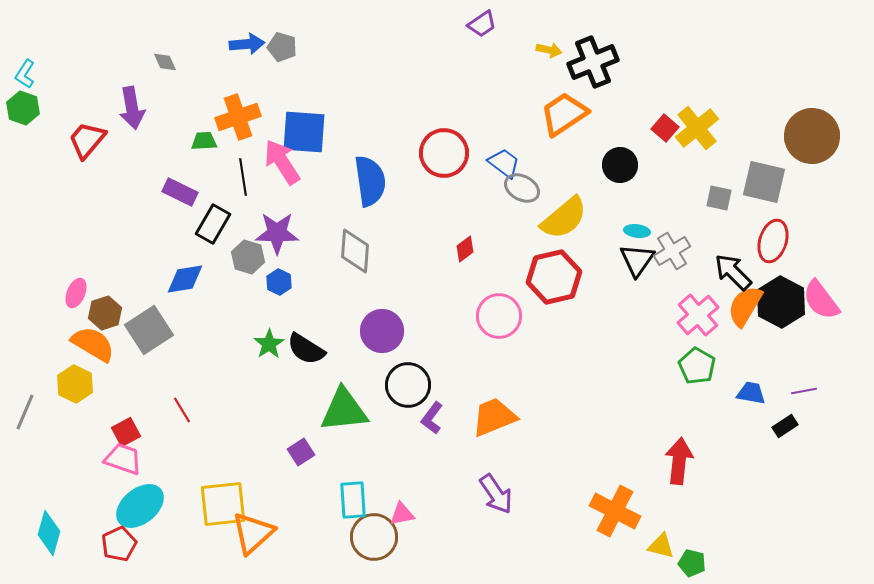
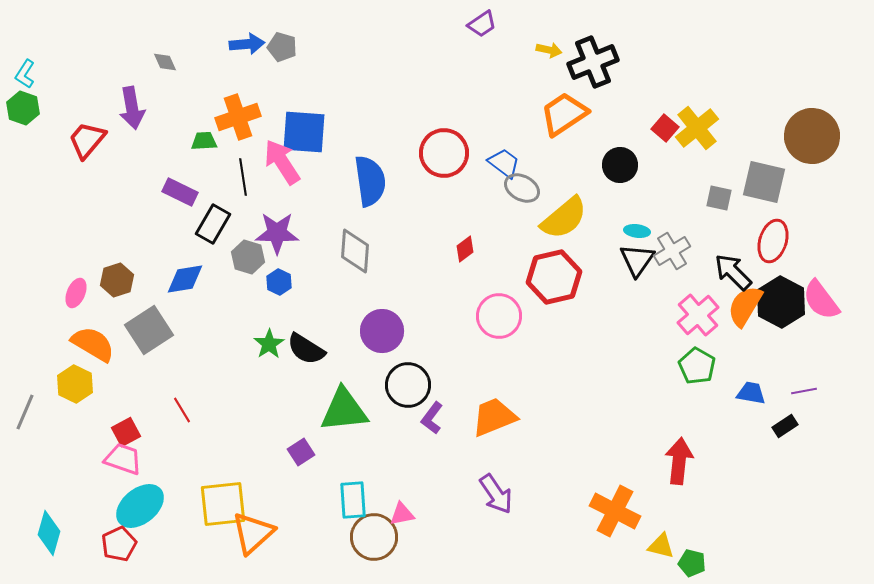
brown hexagon at (105, 313): moved 12 px right, 33 px up
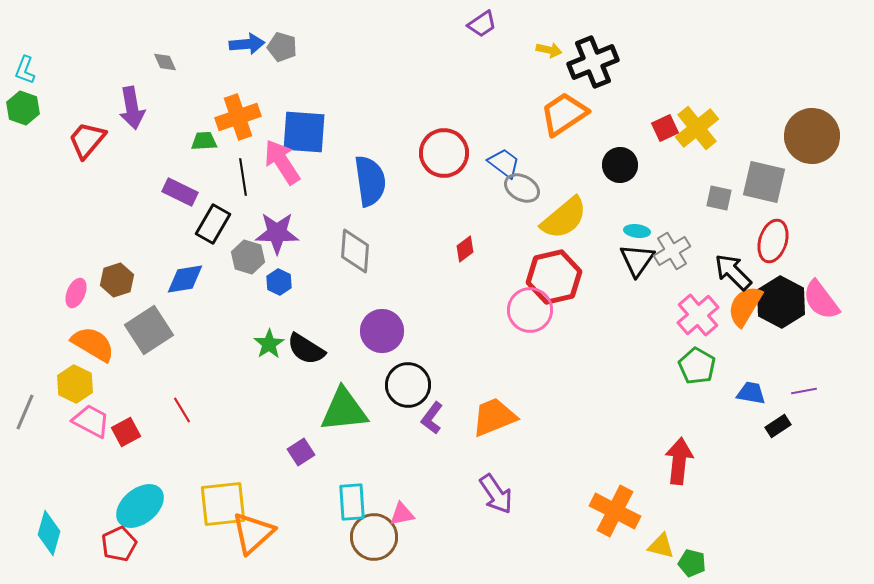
cyan L-shape at (25, 74): moved 4 px up; rotated 12 degrees counterclockwise
red square at (665, 128): rotated 24 degrees clockwise
pink circle at (499, 316): moved 31 px right, 6 px up
black rectangle at (785, 426): moved 7 px left
pink trapezoid at (123, 459): moved 32 px left, 38 px up; rotated 9 degrees clockwise
cyan rectangle at (353, 500): moved 1 px left, 2 px down
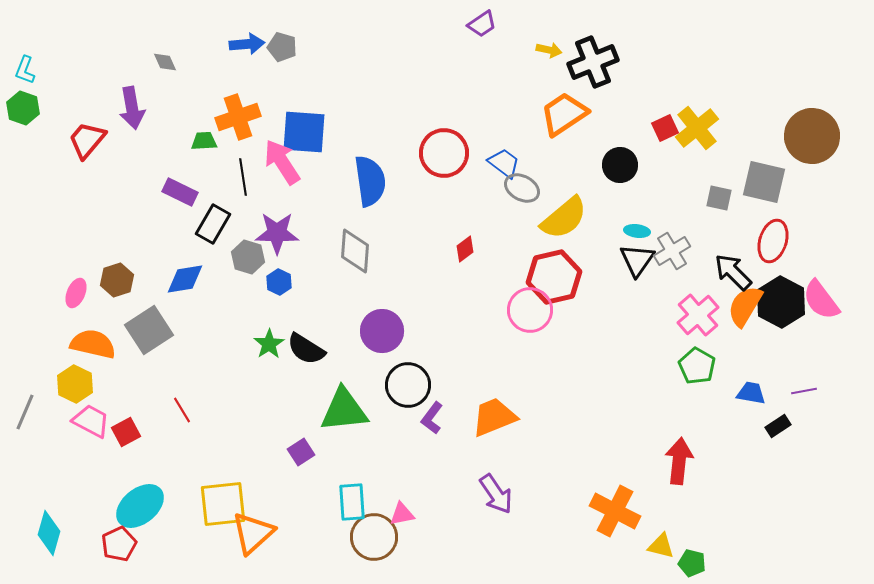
orange semicircle at (93, 344): rotated 18 degrees counterclockwise
